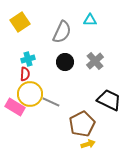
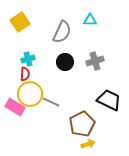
gray cross: rotated 24 degrees clockwise
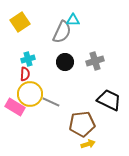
cyan triangle: moved 17 px left
brown pentagon: rotated 20 degrees clockwise
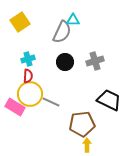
red semicircle: moved 3 px right, 2 px down
yellow arrow: moved 1 px left, 1 px down; rotated 72 degrees counterclockwise
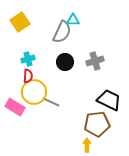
yellow circle: moved 4 px right, 2 px up
brown pentagon: moved 15 px right
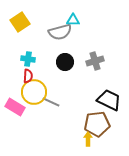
gray semicircle: moved 2 px left; rotated 50 degrees clockwise
cyan cross: rotated 24 degrees clockwise
yellow arrow: moved 1 px right, 6 px up
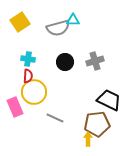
gray semicircle: moved 2 px left, 4 px up
gray line: moved 4 px right, 16 px down
pink rectangle: rotated 36 degrees clockwise
